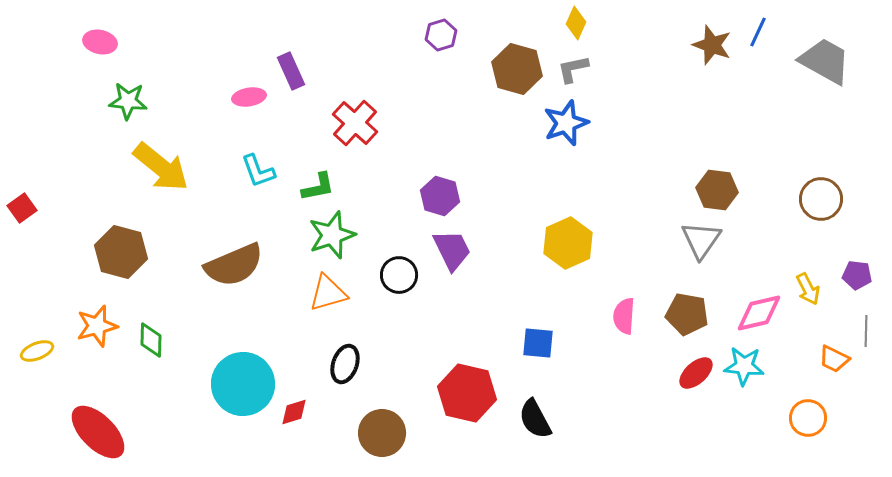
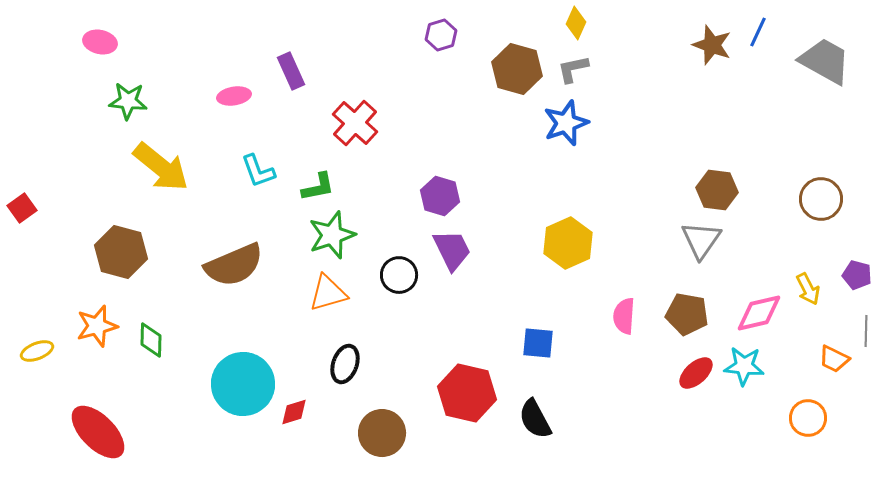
pink ellipse at (249, 97): moved 15 px left, 1 px up
purple pentagon at (857, 275): rotated 8 degrees clockwise
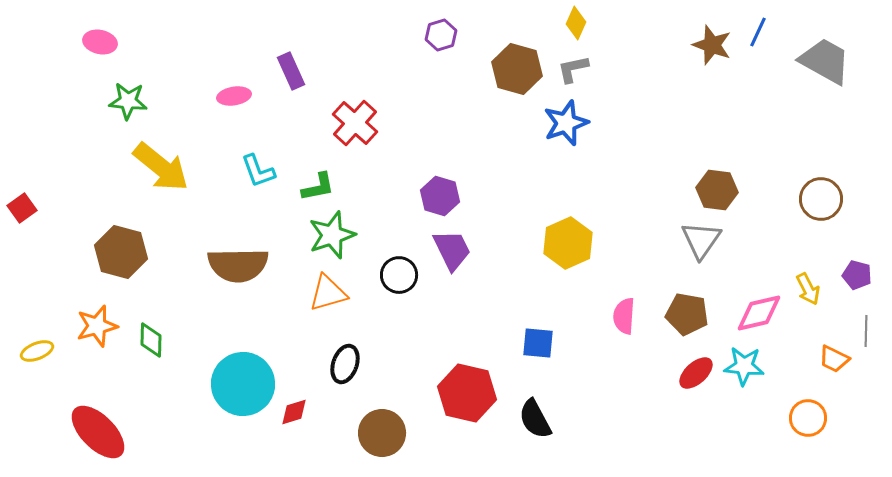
brown semicircle at (234, 265): moved 4 px right; rotated 22 degrees clockwise
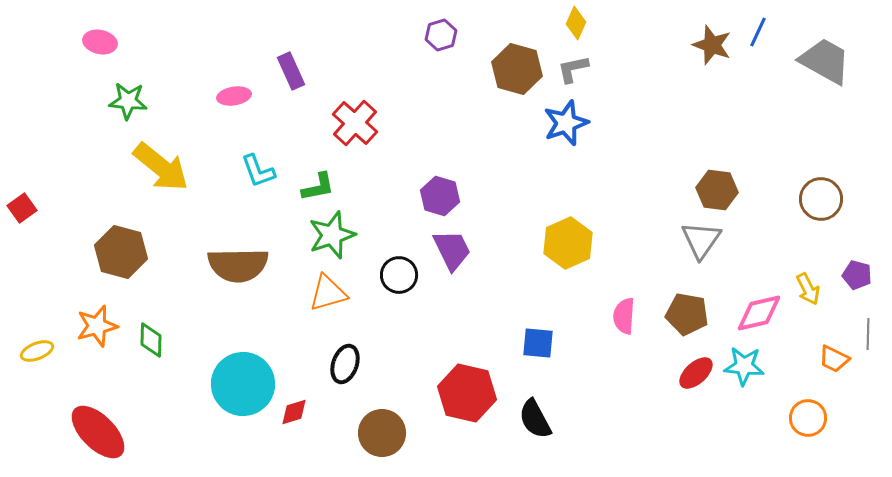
gray line at (866, 331): moved 2 px right, 3 px down
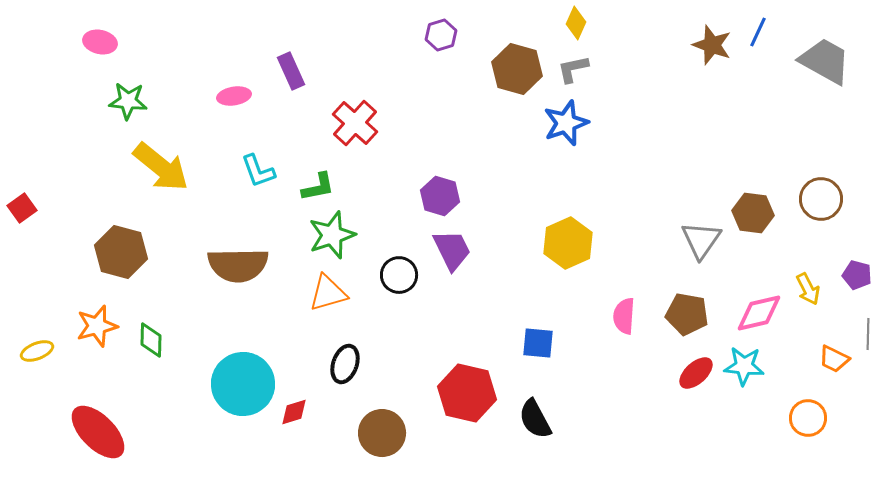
brown hexagon at (717, 190): moved 36 px right, 23 px down
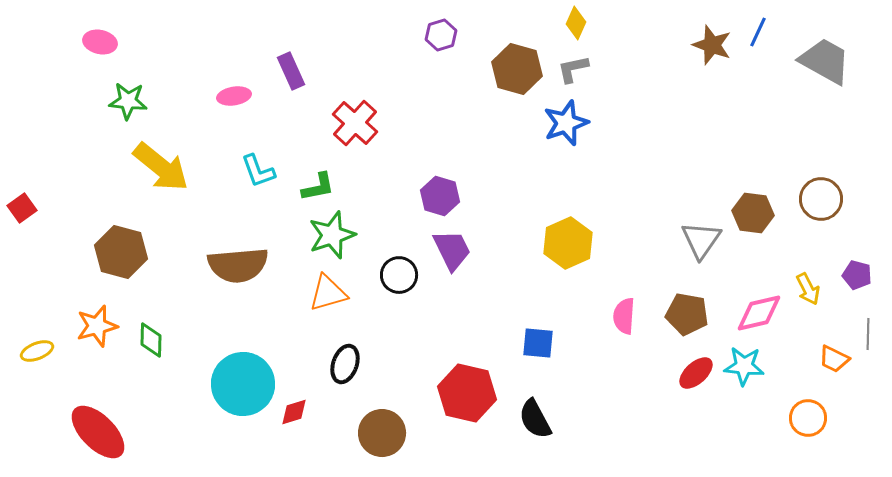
brown semicircle at (238, 265): rotated 4 degrees counterclockwise
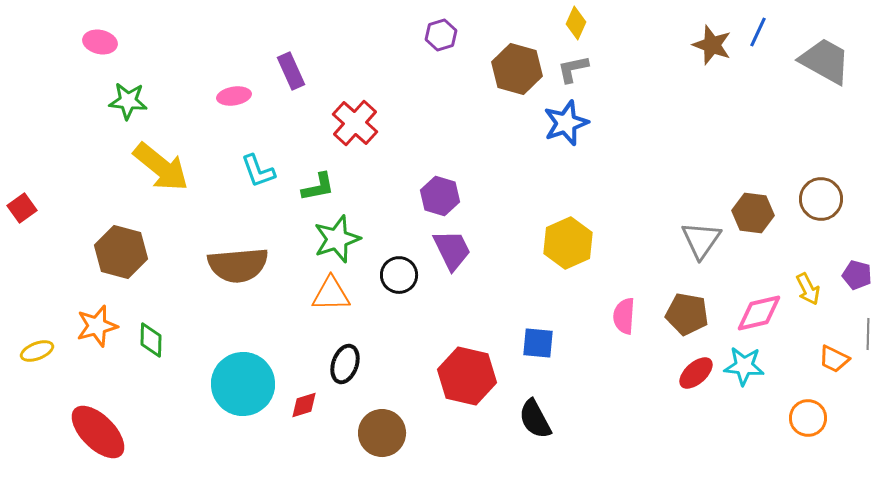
green star at (332, 235): moved 5 px right, 4 px down
orange triangle at (328, 293): moved 3 px right, 1 px down; rotated 15 degrees clockwise
red hexagon at (467, 393): moved 17 px up
red diamond at (294, 412): moved 10 px right, 7 px up
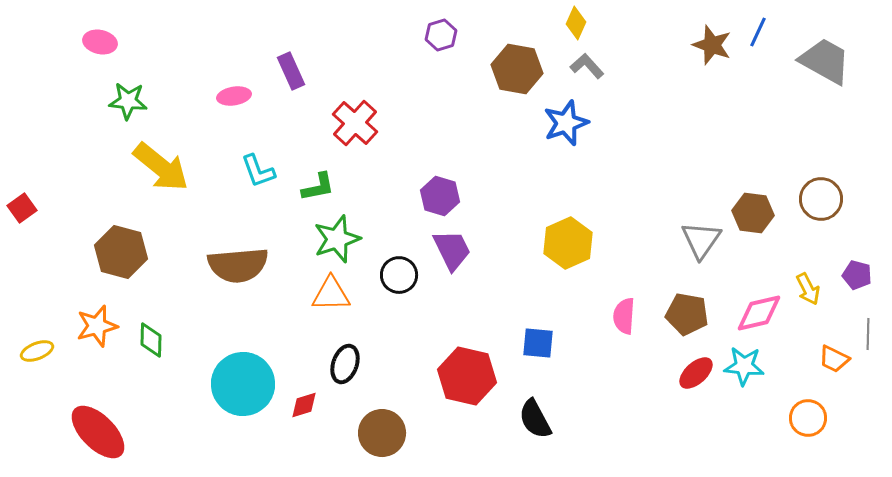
brown hexagon at (517, 69): rotated 6 degrees counterclockwise
gray L-shape at (573, 69): moved 14 px right, 3 px up; rotated 60 degrees clockwise
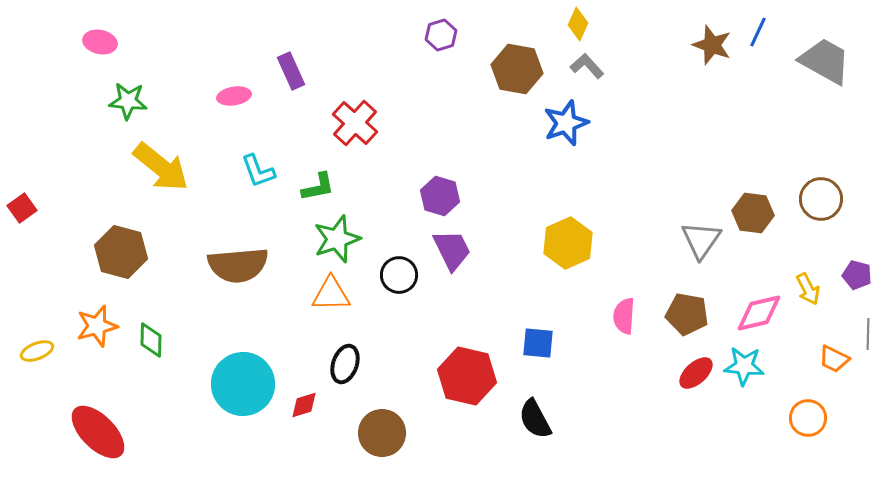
yellow diamond at (576, 23): moved 2 px right, 1 px down
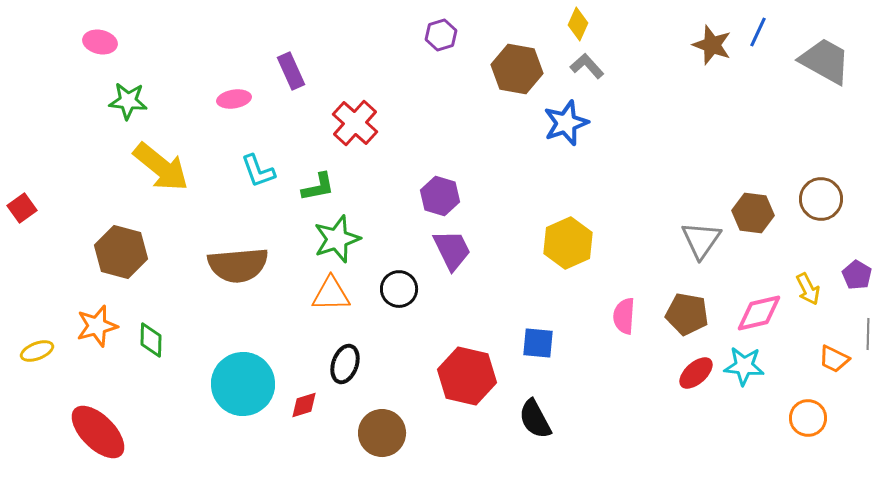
pink ellipse at (234, 96): moved 3 px down
black circle at (399, 275): moved 14 px down
purple pentagon at (857, 275): rotated 16 degrees clockwise
